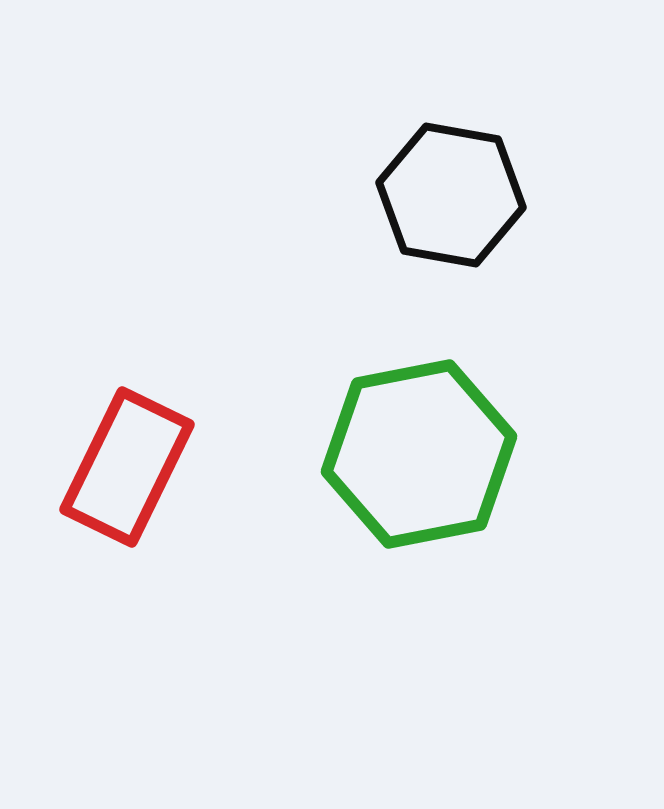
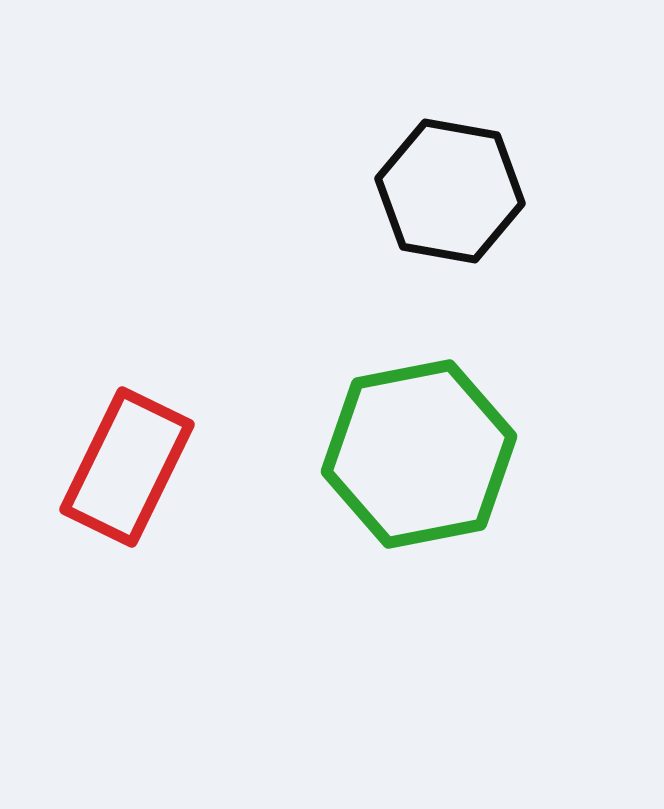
black hexagon: moved 1 px left, 4 px up
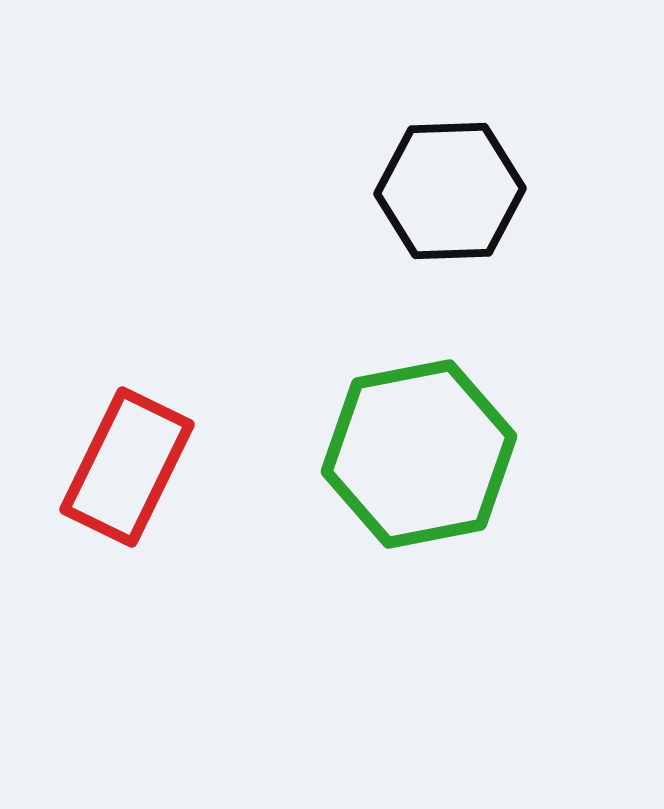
black hexagon: rotated 12 degrees counterclockwise
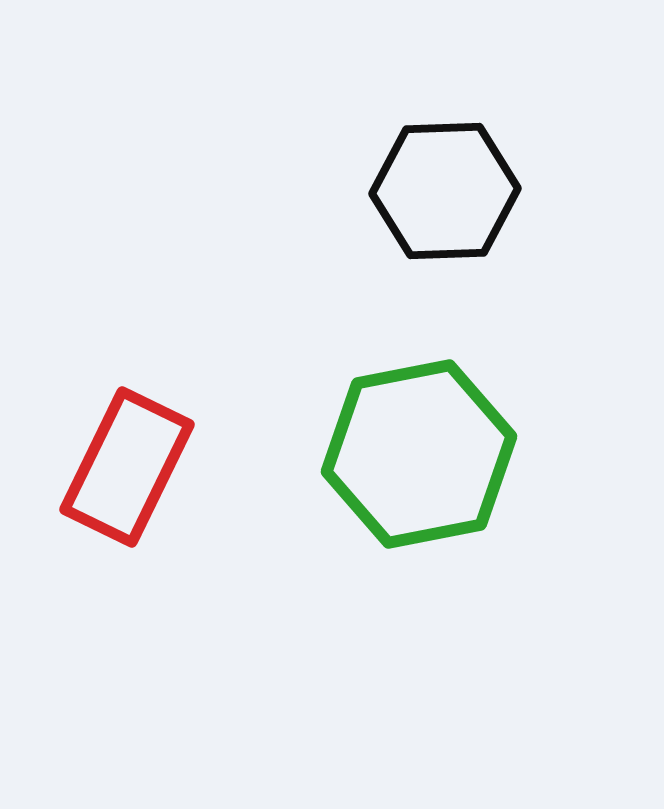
black hexagon: moved 5 px left
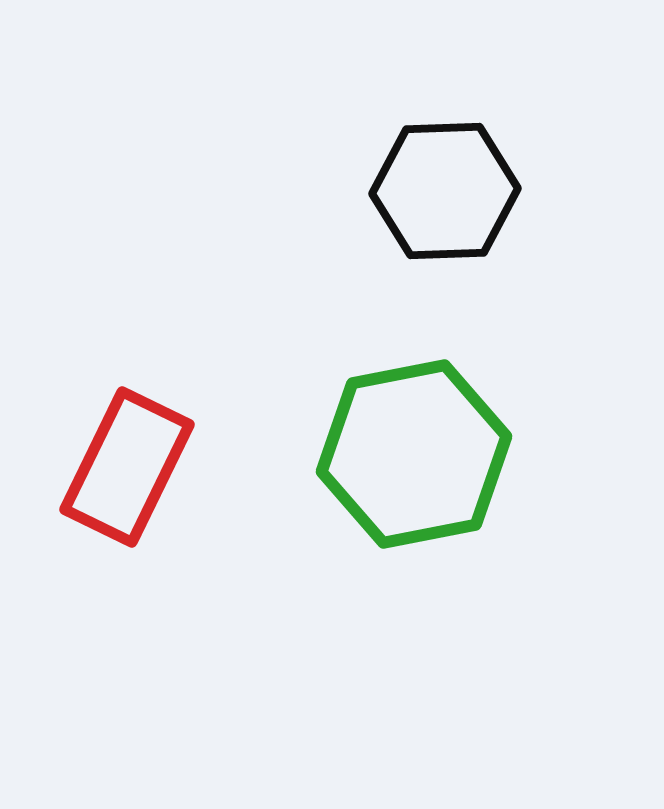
green hexagon: moved 5 px left
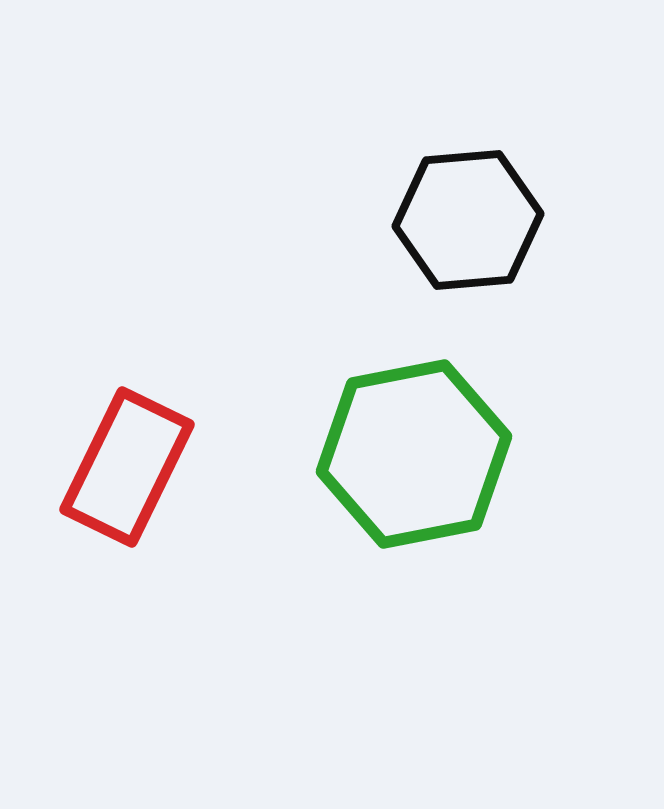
black hexagon: moved 23 px right, 29 px down; rotated 3 degrees counterclockwise
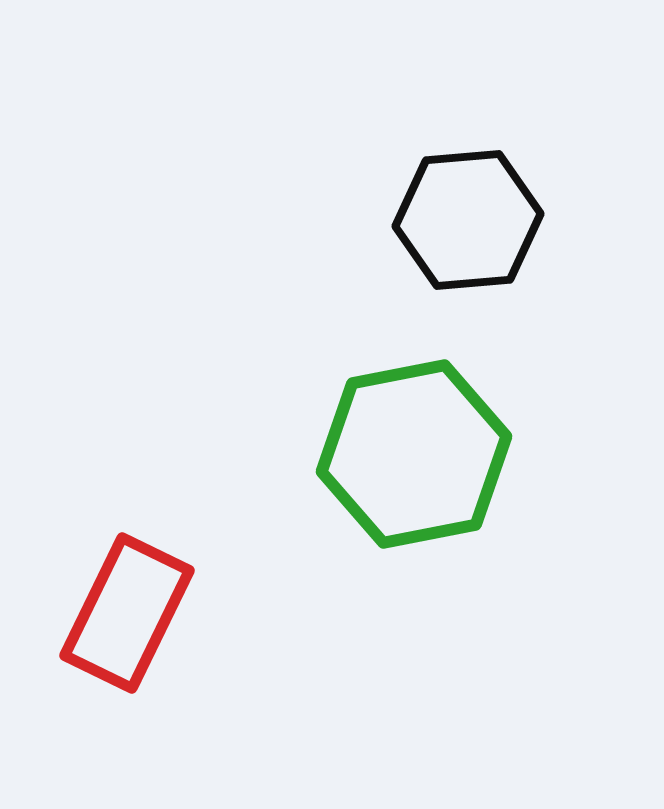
red rectangle: moved 146 px down
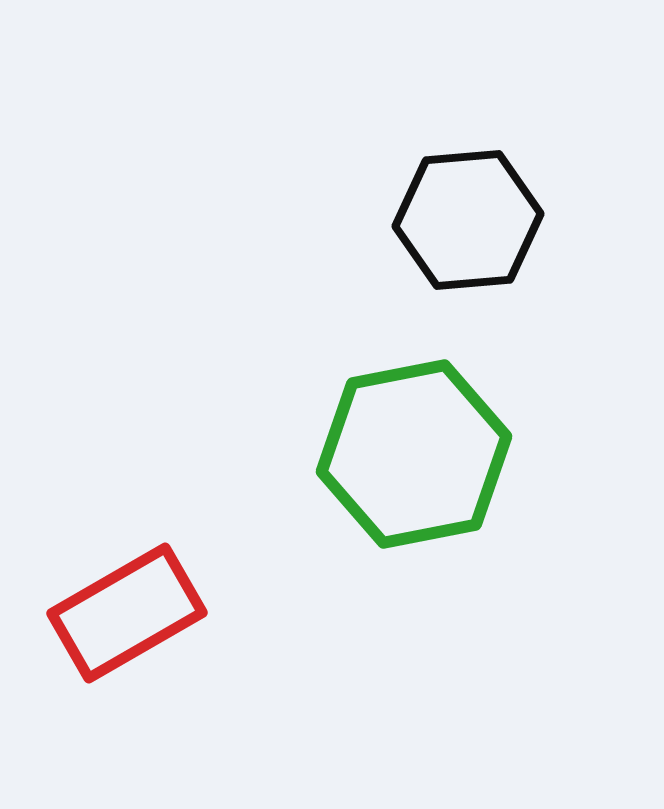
red rectangle: rotated 34 degrees clockwise
